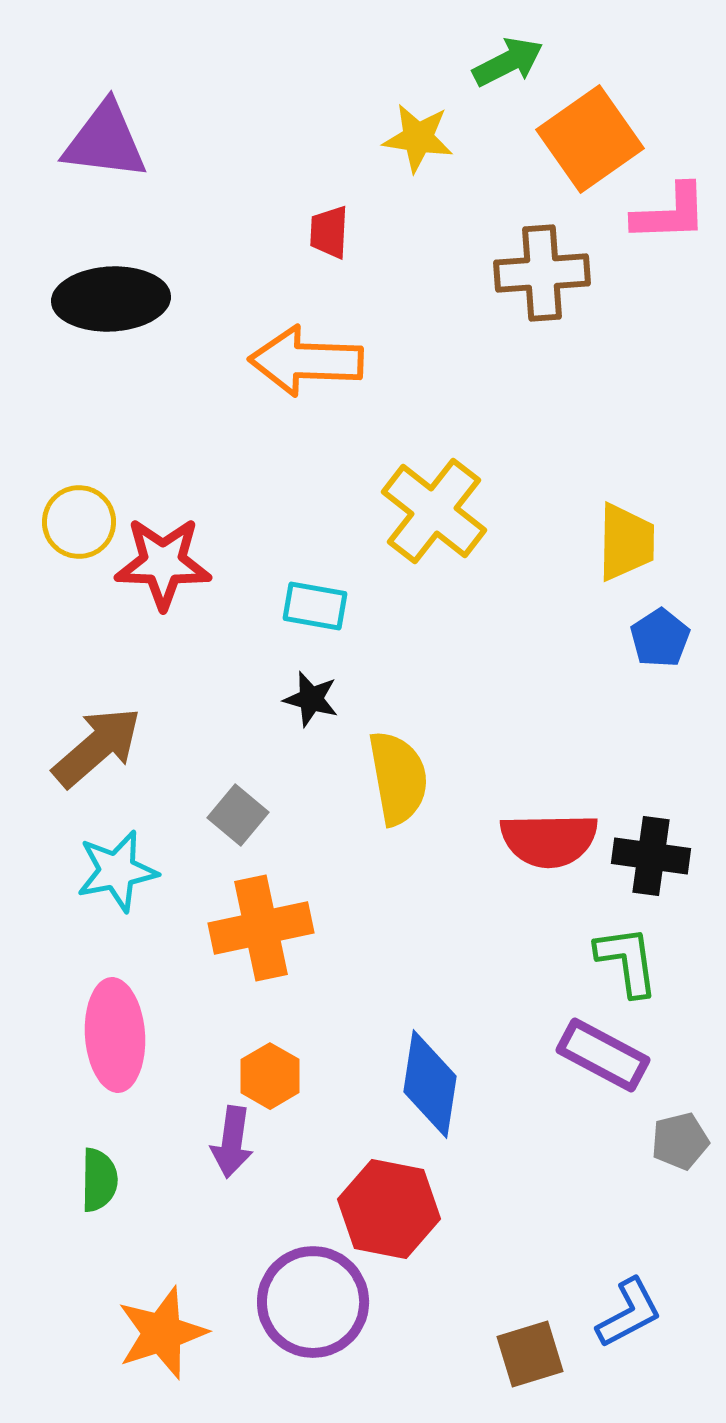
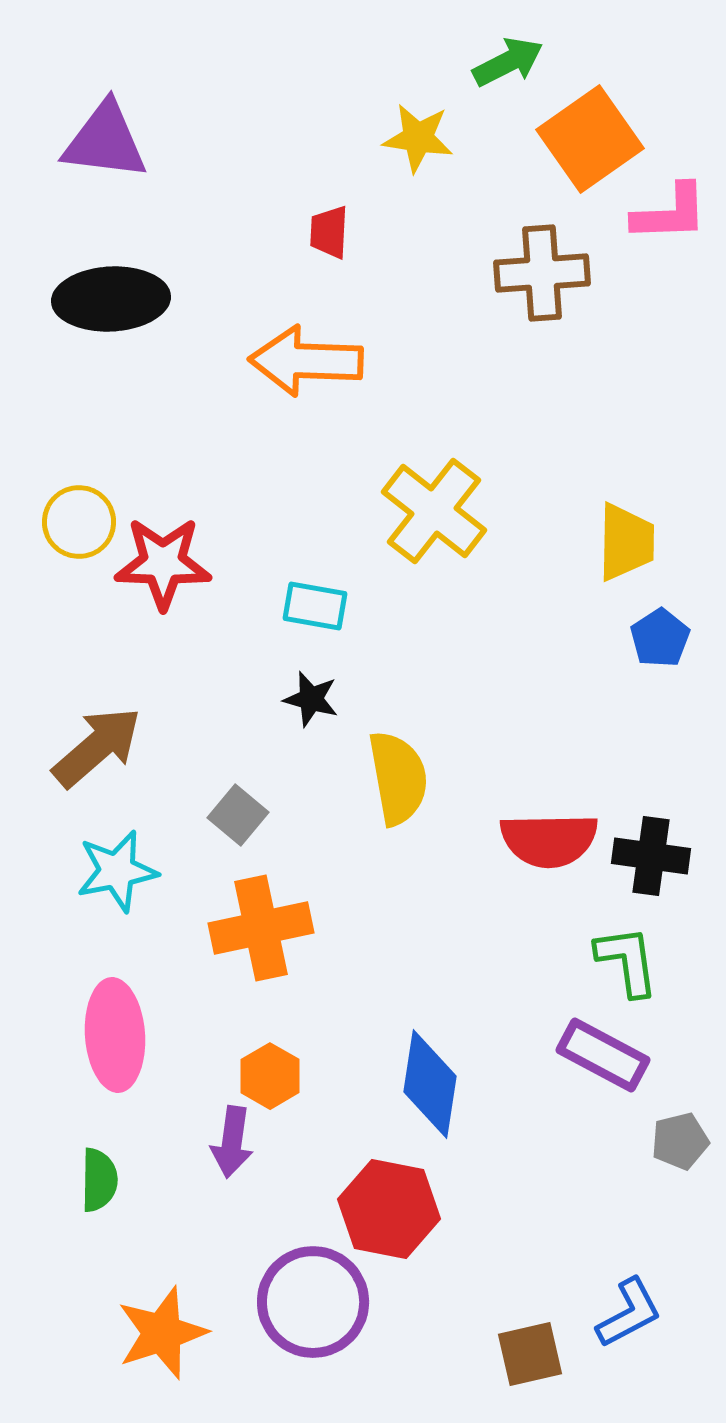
brown square: rotated 4 degrees clockwise
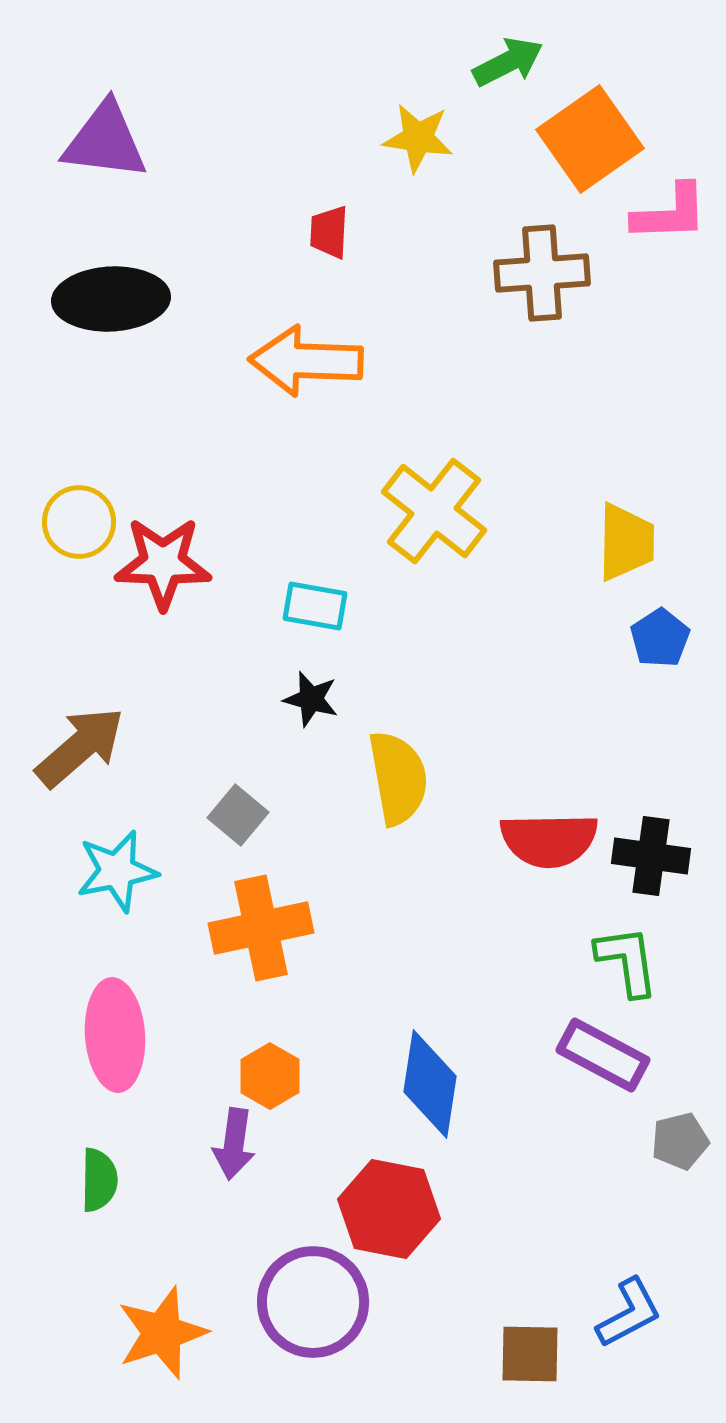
brown arrow: moved 17 px left
purple arrow: moved 2 px right, 2 px down
brown square: rotated 14 degrees clockwise
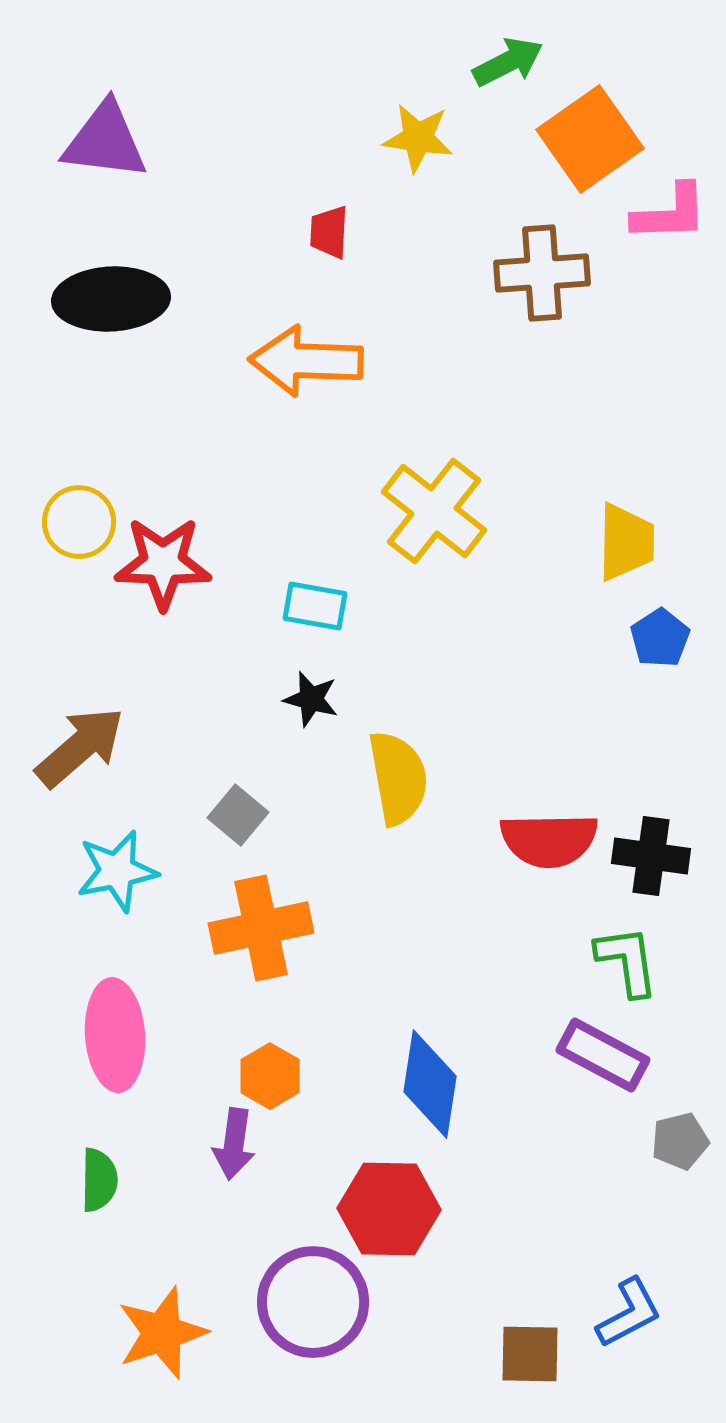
red hexagon: rotated 10 degrees counterclockwise
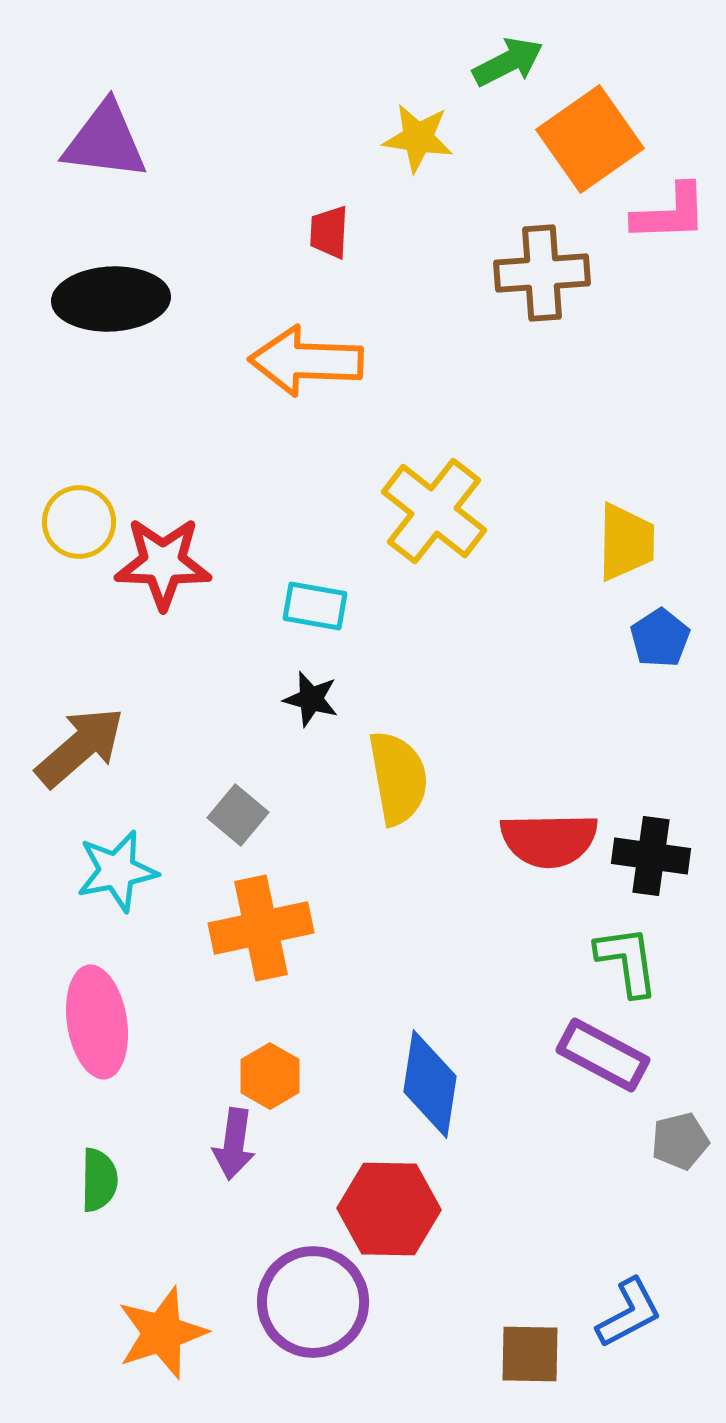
pink ellipse: moved 18 px left, 13 px up; rotated 5 degrees counterclockwise
